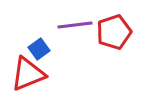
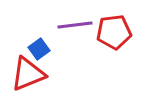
red pentagon: rotated 12 degrees clockwise
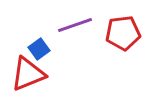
purple line: rotated 12 degrees counterclockwise
red pentagon: moved 9 px right, 1 px down
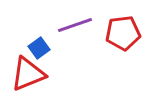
blue square: moved 1 px up
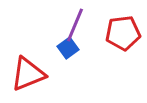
purple line: rotated 48 degrees counterclockwise
blue square: moved 29 px right
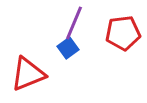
purple line: moved 1 px left, 2 px up
